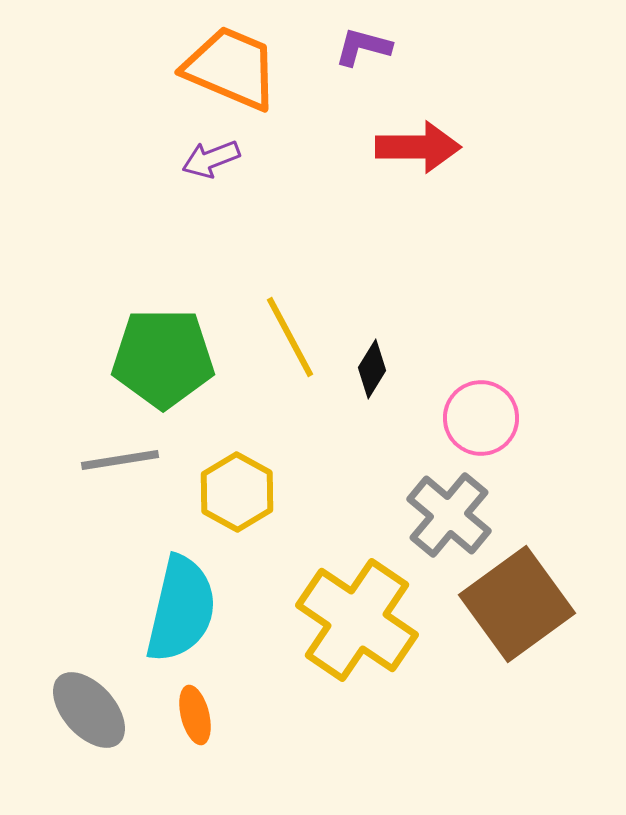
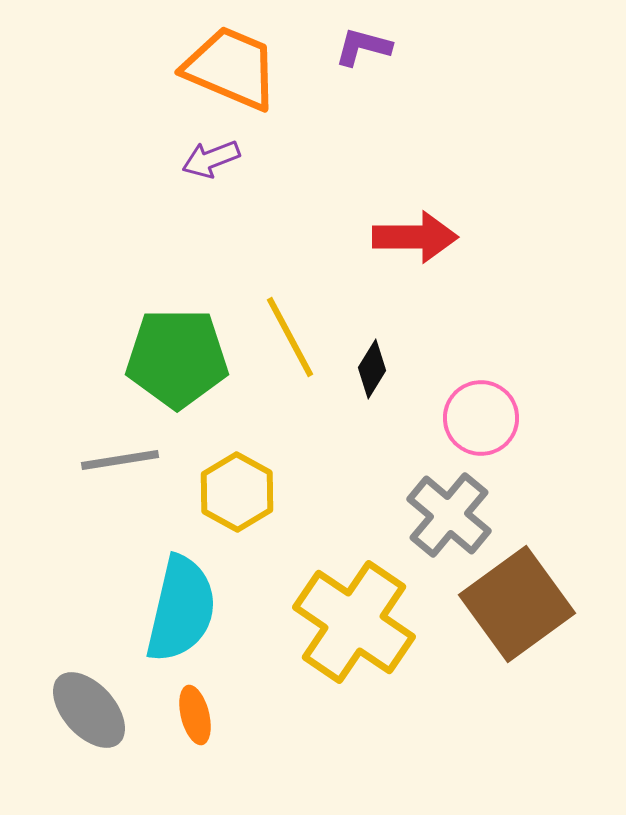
red arrow: moved 3 px left, 90 px down
green pentagon: moved 14 px right
yellow cross: moved 3 px left, 2 px down
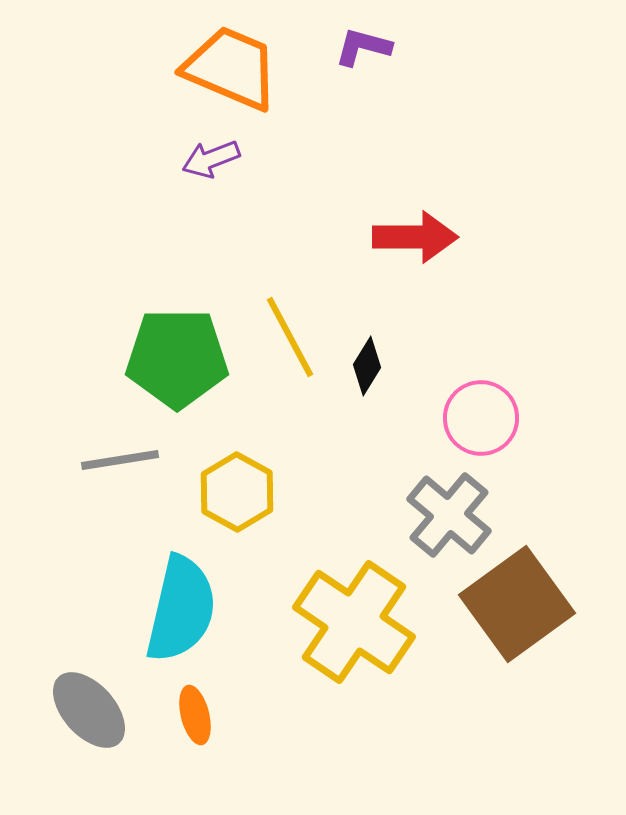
black diamond: moved 5 px left, 3 px up
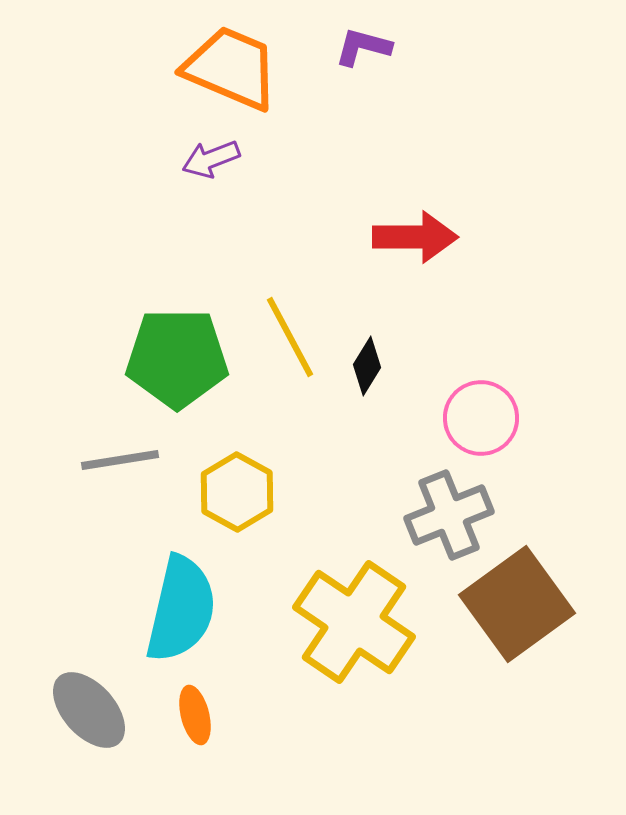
gray cross: rotated 28 degrees clockwise
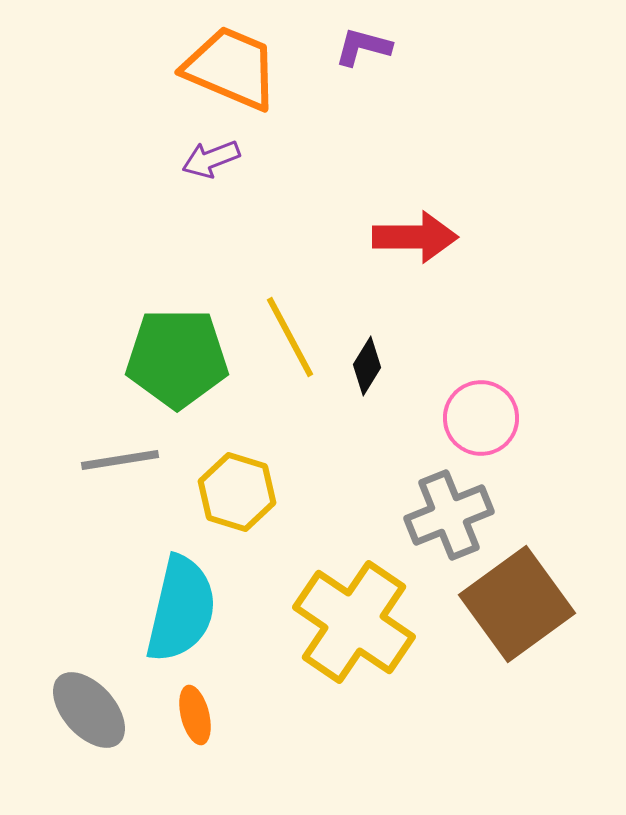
yellow hexagon: rotated 12 degrees counterclockwise
